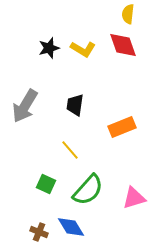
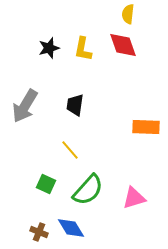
yellow L-shape: rotated 70 degrees clockwise
orange rectangle: moved 24 px right; rotated 24 degrees clockwise
blue diamond: moved 1 px down
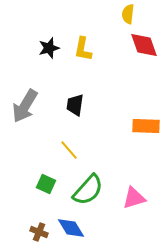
red diamond: moved 21 px right
orange rectangle: moved 1 px up
yellow line: moved 1 px left
